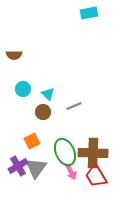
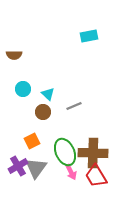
cyan rectangle: moved 23 px down
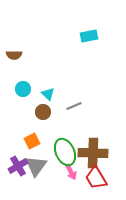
gray triangle: moved 2 px up
red trapezoid: moved 2 px down
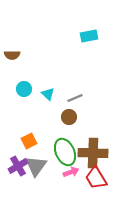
brown semicircle: moved 2 px left
cyan circle: moved 1 px right
gray line: moved 1 px right, 8 px up
brown circle: moved 26 px right, 5 px down
orange square: moved 3 px left
pink arrow: rotated 84 degrees counterclockwise
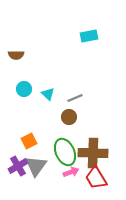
brown semicircle: moved 4 px right
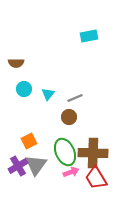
brown semicircle: moved 8 px down
cyan triangle: rotated 24 degrees clockwise
gray triangle: moved 1 px up
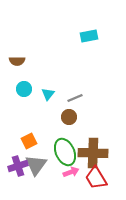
brown semicircle: moved 1 px right, 2 px up
purple cross: rotated 12 degrees clockwise
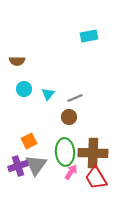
green ellipse: rotated 20 degrees clockwise
pink arrow: rotated 35 degrees counterclockwise
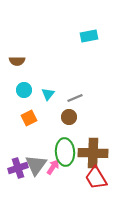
cyan circle: moved 1 px down
orange square: moved 23 px up
purple cross: moved 2 px down
pink arrow: moved 18 px left, 5 px up
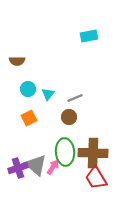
cyan circle: moved 4 px right, 1 px up
gray triangle: rotated 25 degrees counterclockwise
